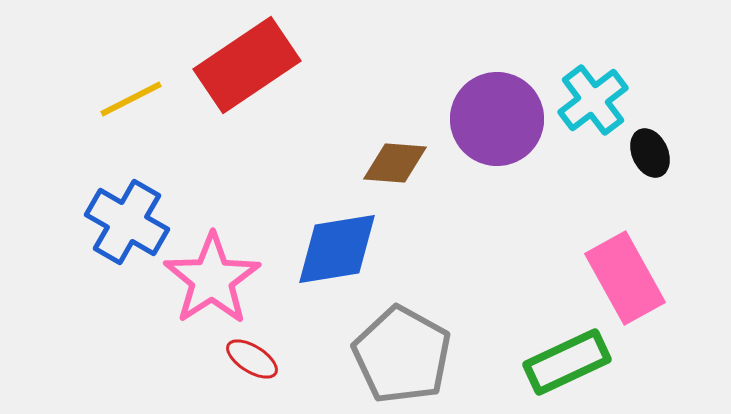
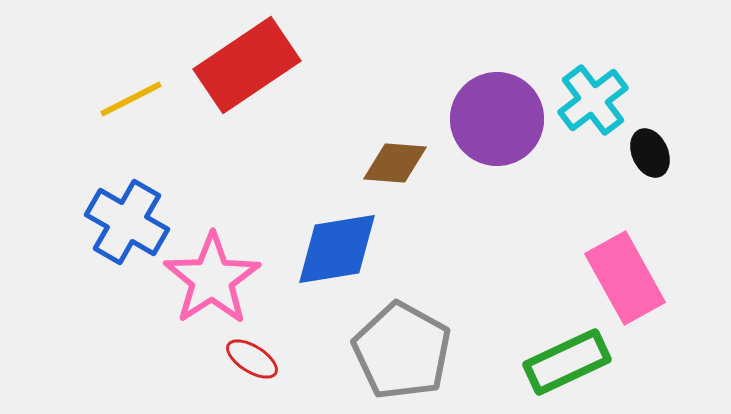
gray pentagon: moved 4 px up
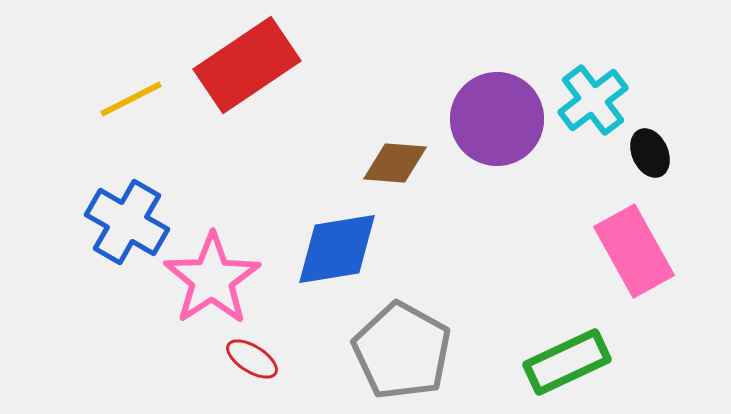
pink rectangle: moved 9 px right, 27 px up
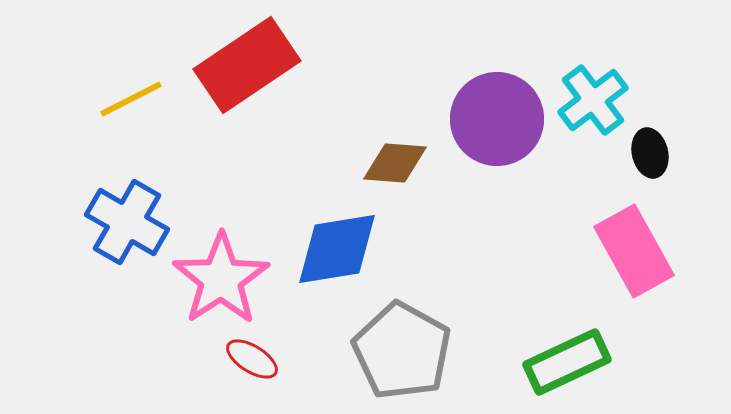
black ellipse: rotated 12 degrees clockwise
pink star: moved 9 px right
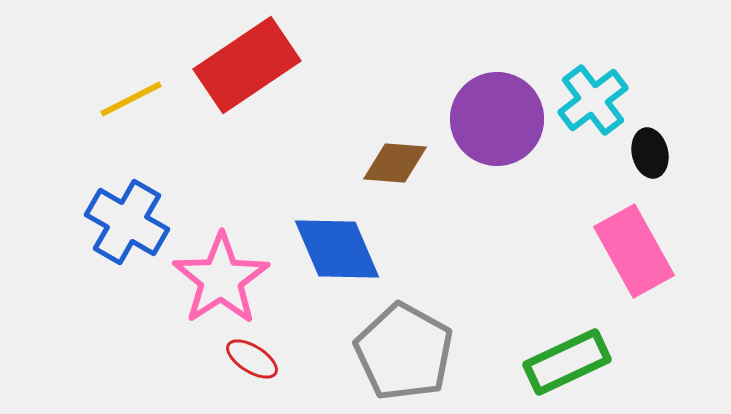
blue diamond: rotated 76 degrees clockwise
gray pentagon: moved 2 px right, 1 px down
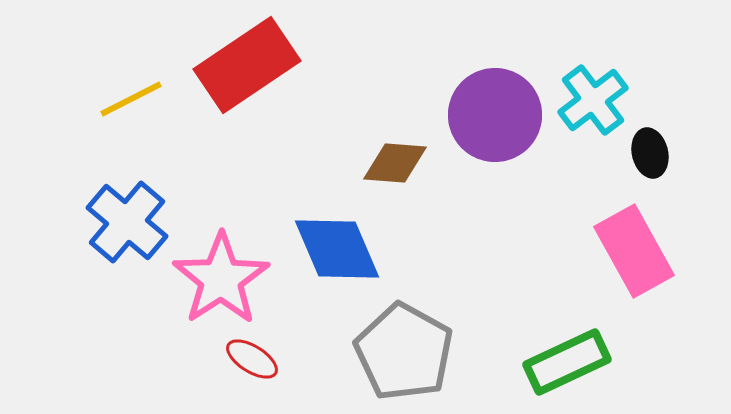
purple circle: moved 2 px left, 4 px up
blue cross: rotated 10 degrees clockwise
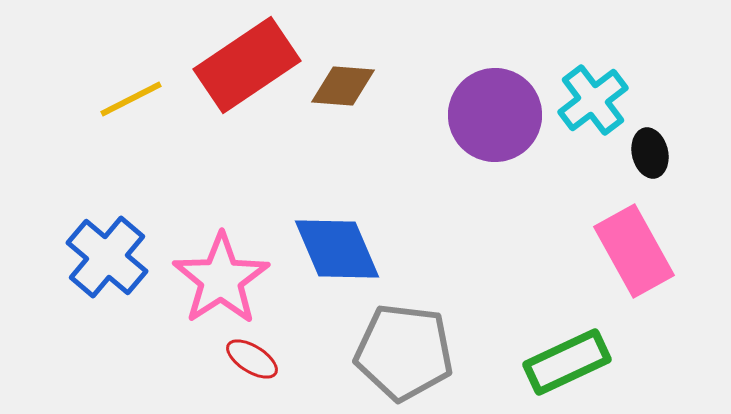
brown diamond: moved 52 px left, 77 px up
blue cross: moved 20 px left, 35 px down
gray pentagon: rotated 22 degrees counterclockwise
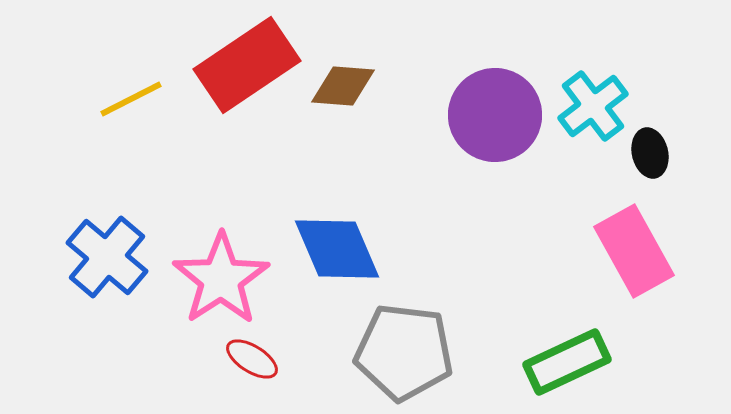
cyan cross: moved 6 px down
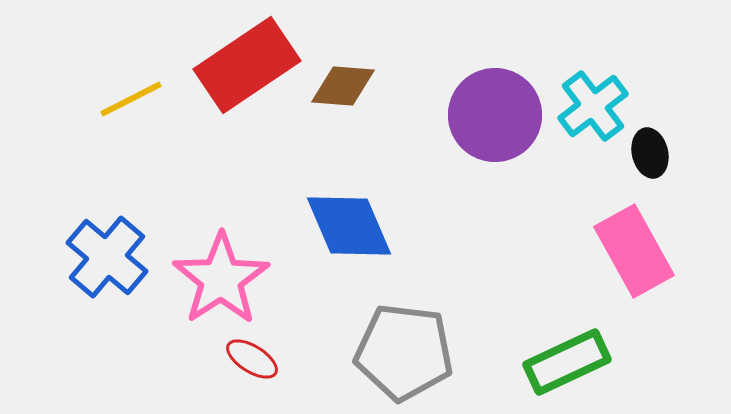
blue diamond: moved 12 px right, 23 px up
